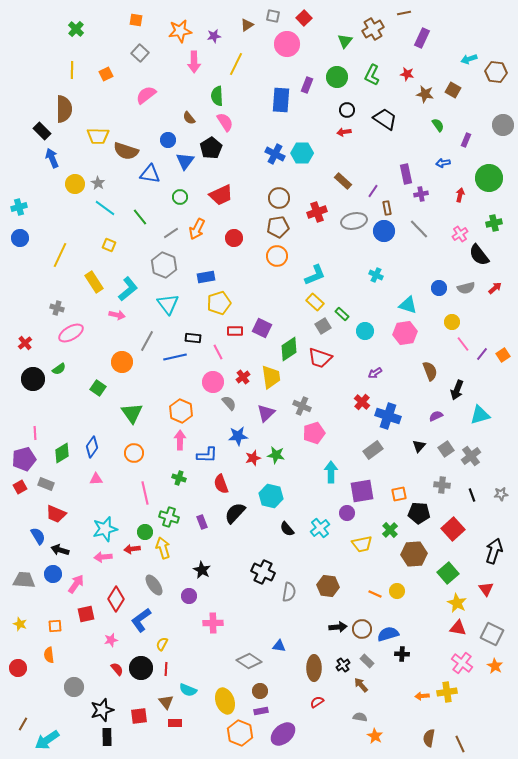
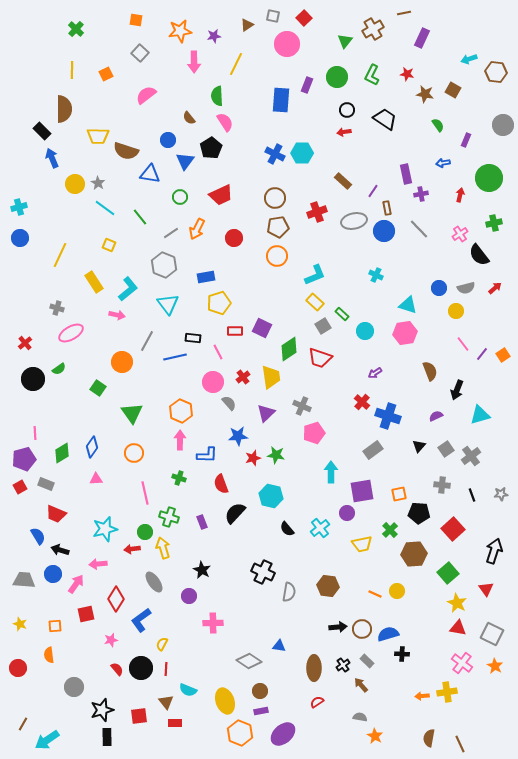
brown circle at (279, 198): moved 4 px left
yellow circle at (452, 322): moved 4 px right, 11 px up
pink arrow at (103, 557): moved 5 px left, 7 px down
gray ellipse at (154, 585): moved 3 px up
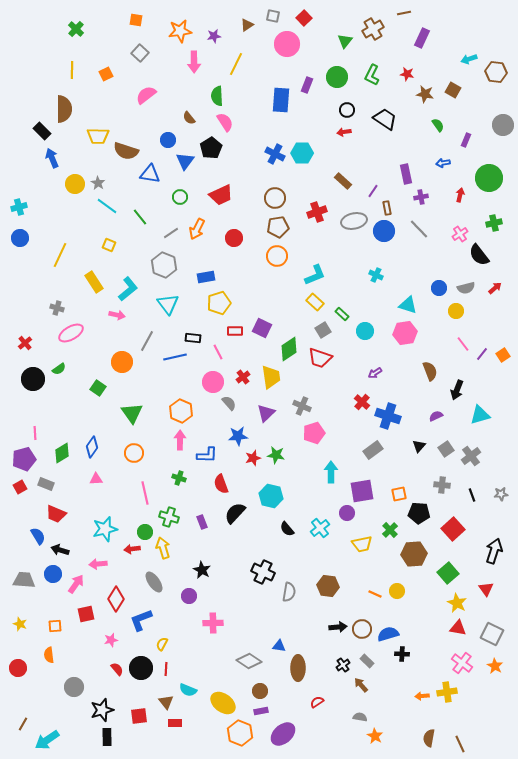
purple cross at (421, 194): moved 3 px down
cyan line at (105, 208): moved 2 px right, 2 px up
gray square at (323, 326): moved 4 px down
blue L-shape at (141, 620): rotated 15 degrees clockwise
brown ellipse at (314, 668): moved 16 px left
yellow ellipse at (225, 701): moved 2 px left, 2 px down; rotated 35 degrees counterclockwise
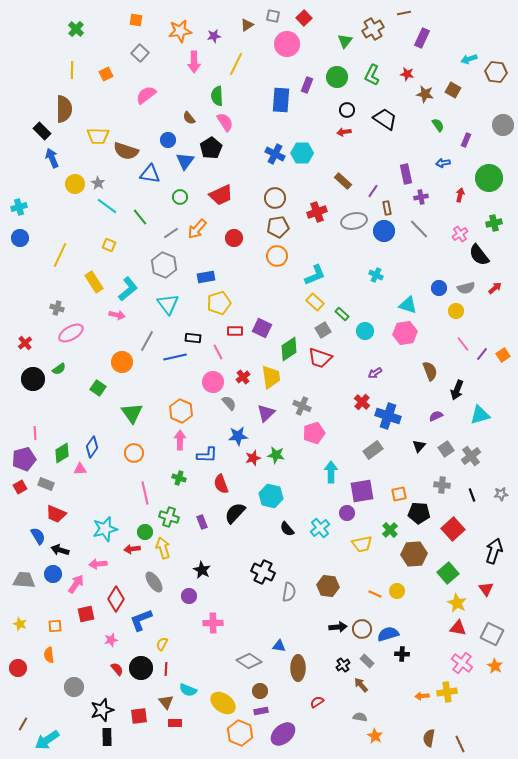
orange arrow at (197, 229): rotated 15 degrees clockwise
pink triangle at (96, 479): moved 16 px left, 10 px up
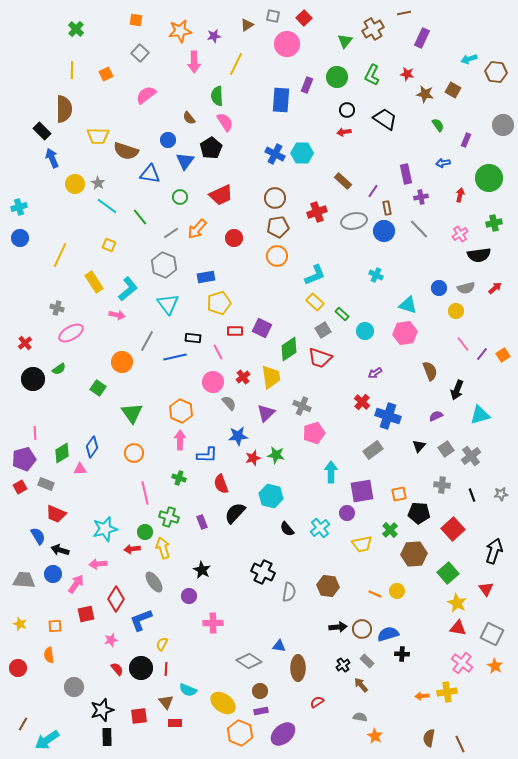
black semicircle at (479, 255): rotated 60 degrees counterclockwise
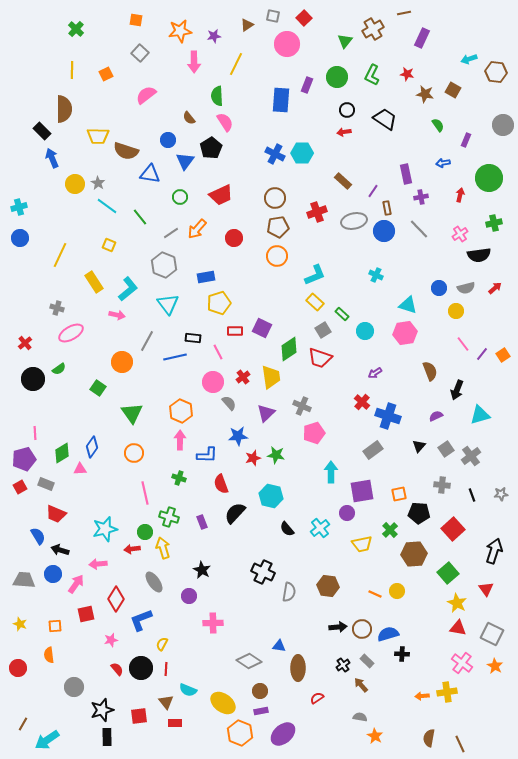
red semicircle at (317, 702): moved 4 px up
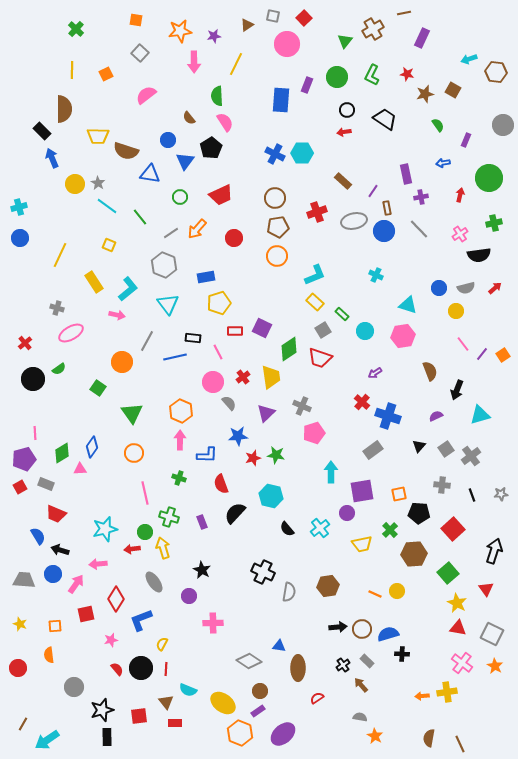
brown star at (425, 94): rotated 24 degrees counterclockwise
pink hexagon at (405, 333): moved 2 px left, 3 px down
brown hexagon at (328, 586): rotated 15 degrees counterclockwise
purple rectangle at (261, 711): moved 3 px left; rotated 24 degrees counterclockwise
